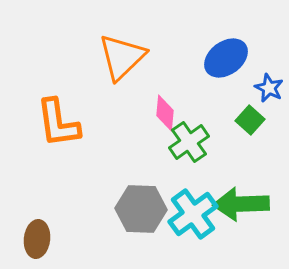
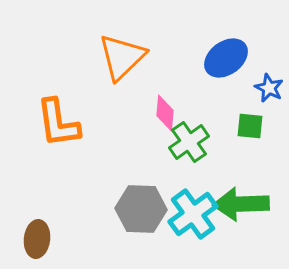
green square: moved 6 px down; rotated 36 degrees counterclockwise
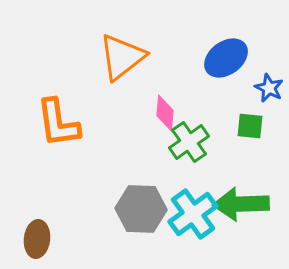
orange triangle: rotated 6 degrees clockwise
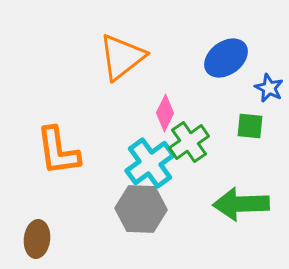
pink diamond: rotated 21 degrees clockwise
orange L-shape: moved 28 px down
cyan cross: moved 43 px left, 51 px up
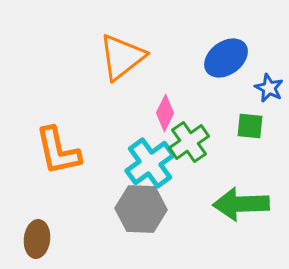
orange L-shape: rotated 4 degrees counterclockwise
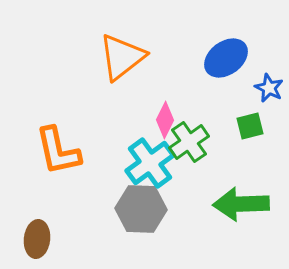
pink diamond: moved 7 px down
green square: rotated 20 degrees counterclockwise
